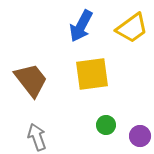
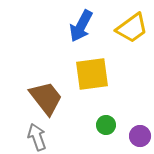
brown trapezoid: moved 15 px right, 18 px down
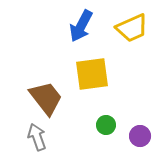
yellow trapezoid: rotated 12 degrees clockwise
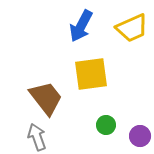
yellow square: moved 1 px left
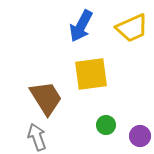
brown trapezoid: rotated 6 degrees clockwise
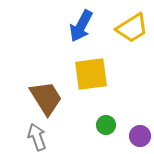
yellow trapezoid: rotated 8 degrees counterclockwise
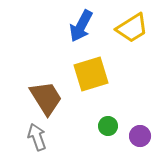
yellow square: rotated 9 degrees counterclockwise
green circle: moved 2 px right, 1 px down
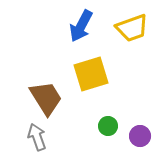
yellow trapezoid: rotated 12 degrees clockwise
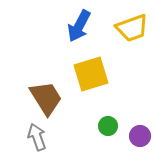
blue arrow: moved 2 px left
